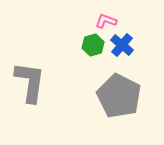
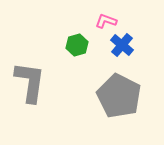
green hexagon: moved 16 px left
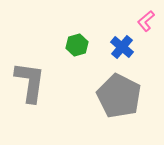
pink L-shape: moved 40 px right; rotated 60 degrees counterclockwise
blue cross: moved 2 px down
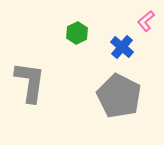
green hexagon: moved 12 px up; rotated 10 degrees counterclockwise
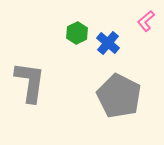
blue cross: moved 14 px left, 4 px up
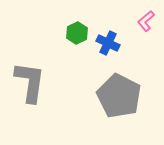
blue cross: rotated 15 degrees counterclockwise
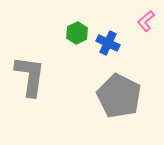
gray L-shape: moved 6 px up
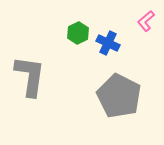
green hexagon: moved 1 px right
